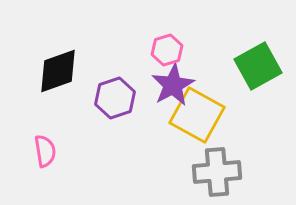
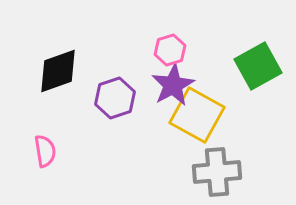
pink hexagon: moved 3 px right
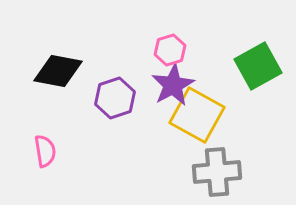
black diamond: rotated 30 degrees clockwise
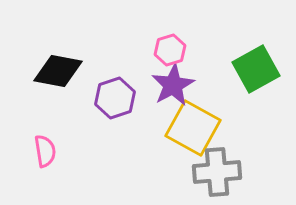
green square: moved 2 px left, 3 px down
yellow square: moved 4 px left, 13 px down
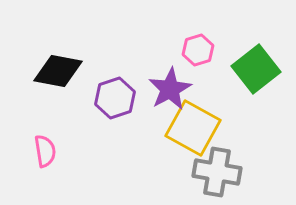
pink hexagon: moved 28 px right
green square: rotated 9 degrees counterclockwise
purple star: moved 3 px left, 4 px down
gray cross: rotated 15 degrees clockwise
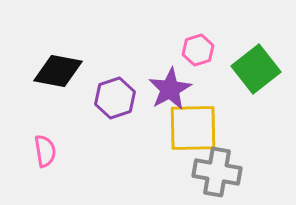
yellow square: rotated 30 degrees counterclockwise
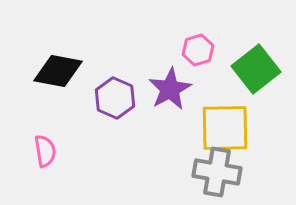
purple hexagon: rotated 18 degrees counterclockwise
yellow square: moved 32 px right
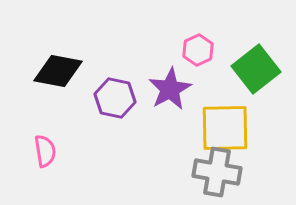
pink hexagon: rotated 8 degrees counterclockwise
purple hexagon: rotated 12 degrees counterclockwise
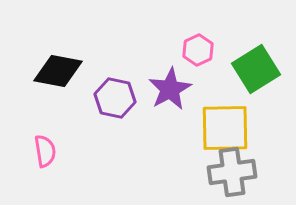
green square: rotated 6 degrees clockwise
gray cross: moved 15 px right; rotated 18 degrees counterclockwise
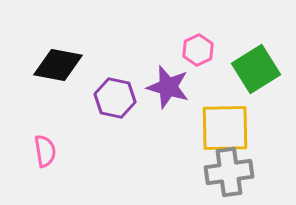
black diamond: moved 6 px up
purple star: moved 2 px left, 2 px up; rotated 27 degrees counterclockwise
gray cross: moved 3 px left
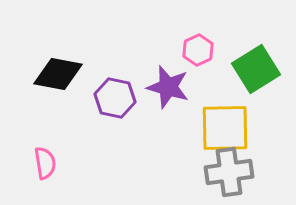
black diamond: moved 9 px down
pink semicircle: moved 12 px down
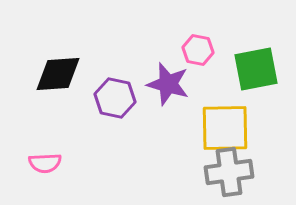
pink hexagon: rotated 24 degrees counterclockwise
green square: rotated 21 degrees clockwise
black diamond: rotated 15 degrees counterclockwise
purple star: moved 3 px up
pink semicircle: rotated 96 degrees clockwise
